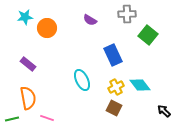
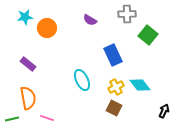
black arrow: rotated 72 degrees clockwise
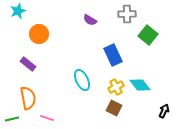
cyan star: moved 7 px left, 6 px up; rotated 14 degrees counterclockwise
orange circle: moved 8 px left, 6 px down
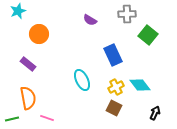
black arrow: moved 9 px left, 2 px down
